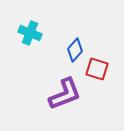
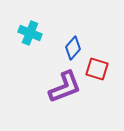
blue diamond: moved 2 px left, 2 px up
purple L-shape: moved 7 px up
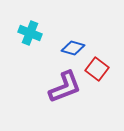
blue diamond: rotated 65 degrees clockwise
red square: rotated 20 degrees clockwise
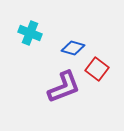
purple L-shape: moved 1 px left
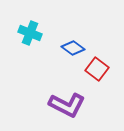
blue diamond: rotated 20 degrees clockwise
purple L-shape: moved 3 px right, 18 px down; rotated 48 degrees clockwise
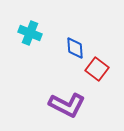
blue diamond: moved 2 px right; rotated 50 degrees clockwise
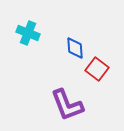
cyan cross: moved 2 px left
purple L-shape: rotated 42 degrees clockwise
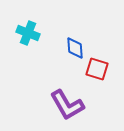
red square: rotated 20 degrees counterclockwise
purple L-shape: rotated 9 degrees counterclockwise
